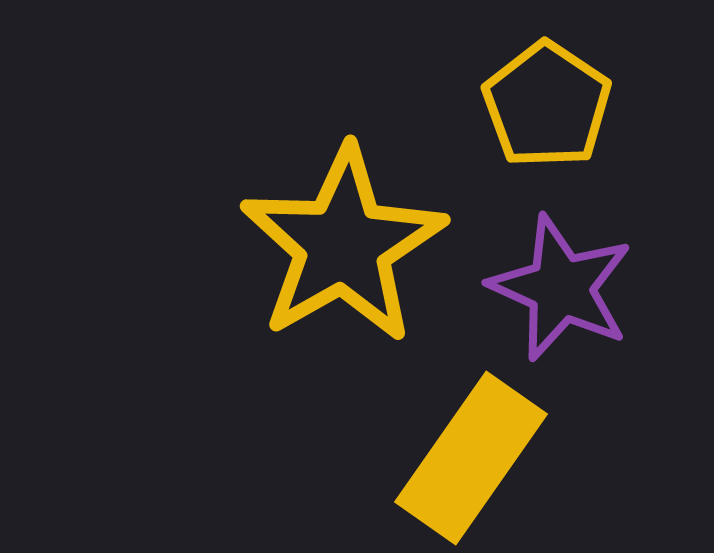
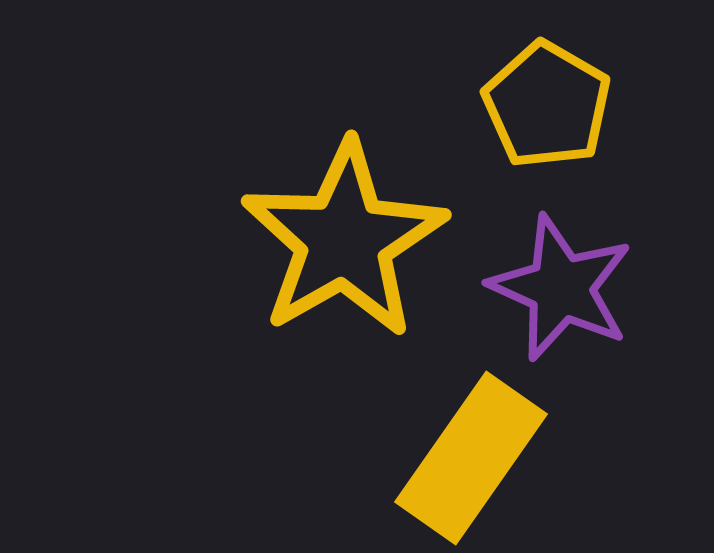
yellow pentagon: rotated 4 degrees counterclockwise
yellow star: moved 1 px right, 5 px up
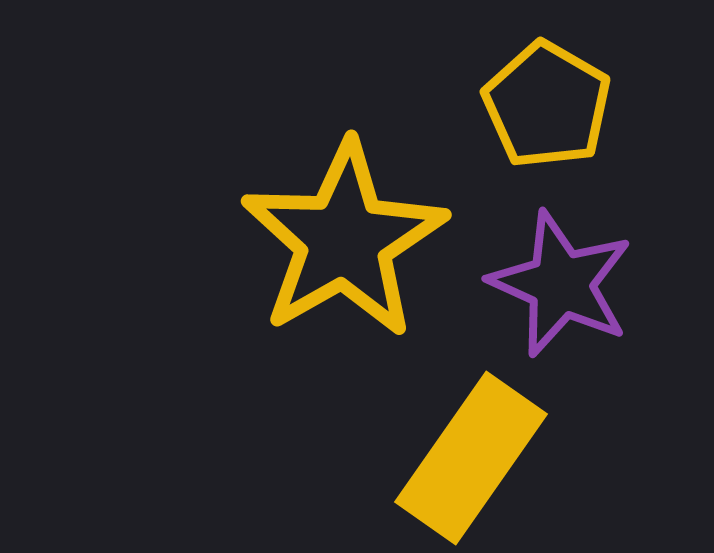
purple star: moved 4 px up
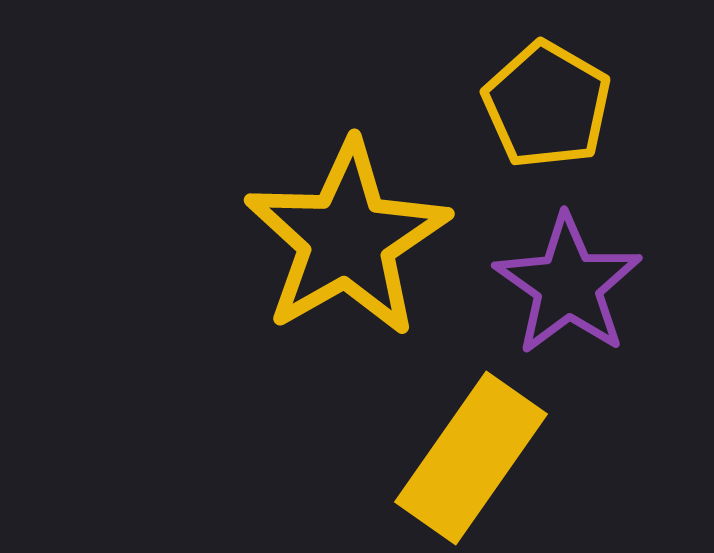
yellow star: moved 3 px right, 1 px up
purple star: moved 7 px right, 1 px down; rotated 11 degrees clockwise
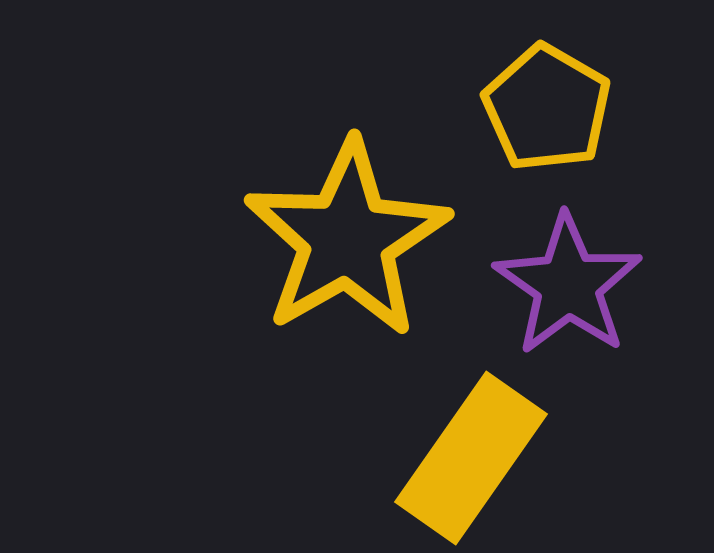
yellow pentagon: moved 3 px down
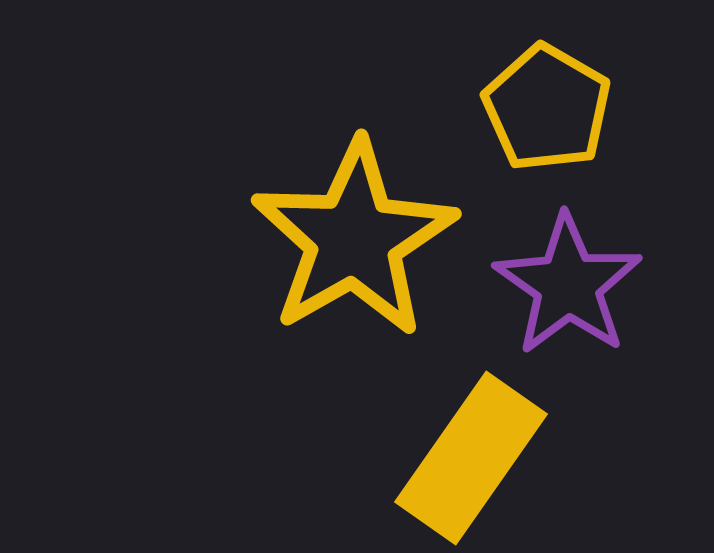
yellow star: moved 7 px right
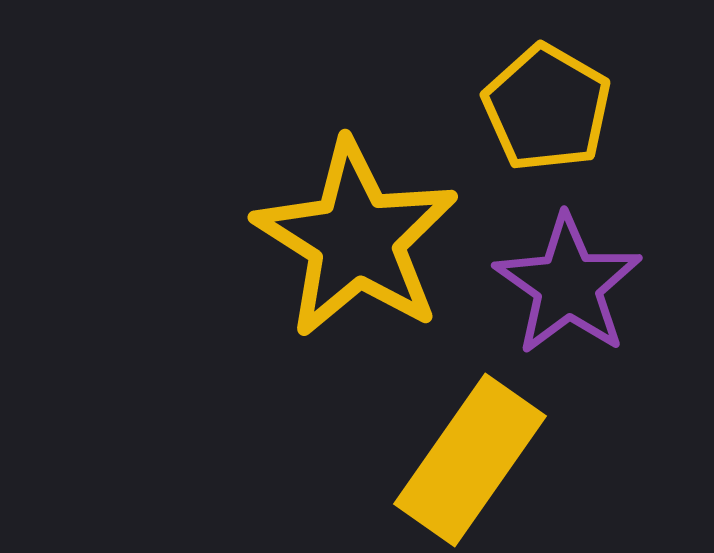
yellow star: moved 2 px right; rotated 10 degrees counterclockwise
yellow rectangle: moved 1 px left, 2 px down
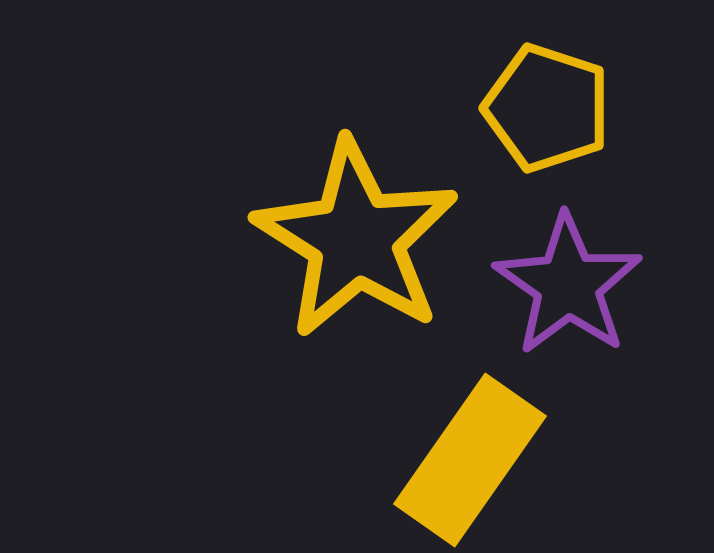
yellow pentagon: rotated 12 degrees counterclockwise
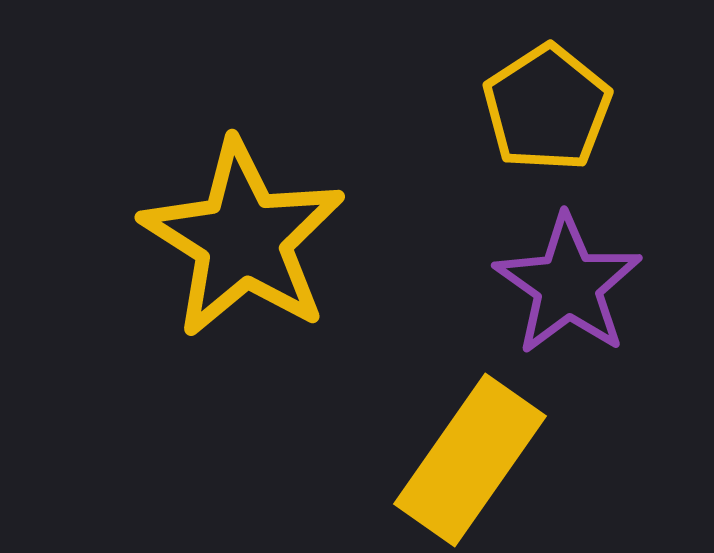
yellow pentagon: rotated 21 degrees clockwise
yellow star: moved 113 px left
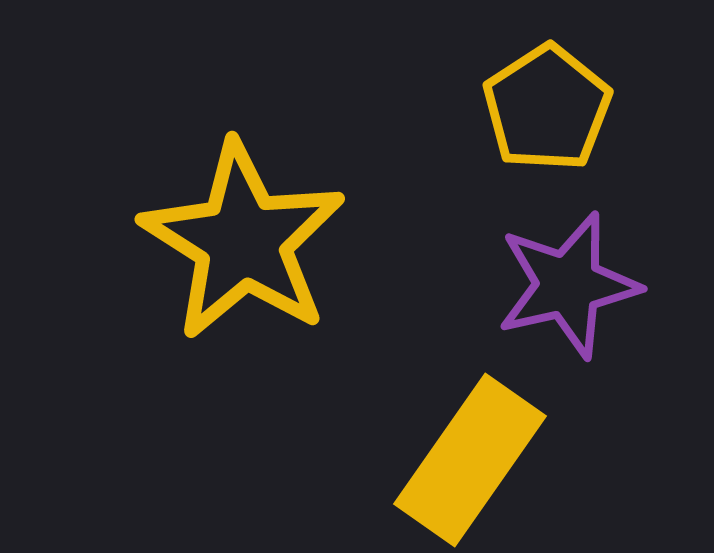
yellow star: moved 2 px down
purple star: rotated 24 degrees clockwise
